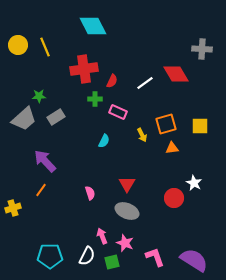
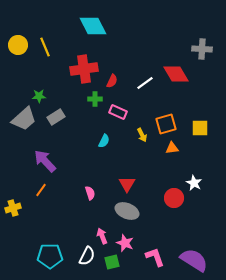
yellow square: moved 2 px down
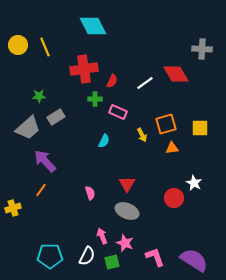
gray trapezoid: moved 4 px right, 9 px down
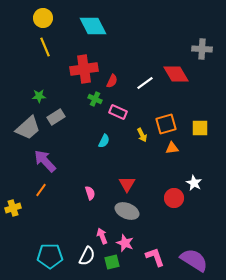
yellow circle: moved 25 px right, 27 px up
green cross: rotated 24 degrees clockwise
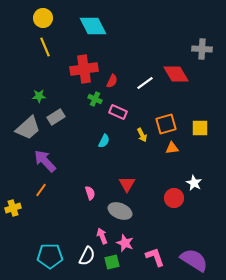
gray ellipse: moved 7 px left
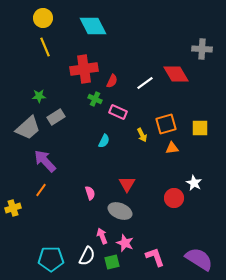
cyan pentagon: moved 1 px right, 3 px down
purple semicircle: moved 5 px right, 1 px up
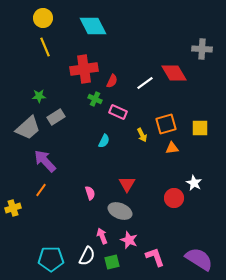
red diamond: moved 2 px left, 1 px up
pink star: moved 4 px right, 3 px up
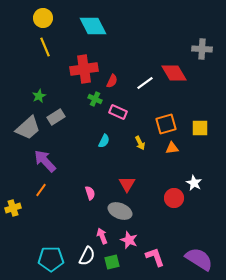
green star: rotated 24 degrees counterclockwise
yellow arrow: moved 2 px left, 8 px down
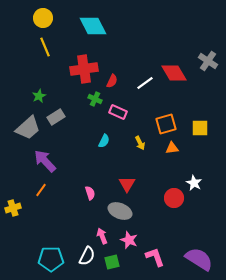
gray cross: moved 6 px right, 12 px down; rotated 30 degrees clockwise
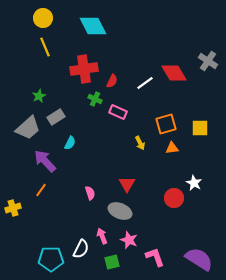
cyan semicircle: moved 34 px left, 2 px down
white semicircle: moved 6 px left, 7 px up
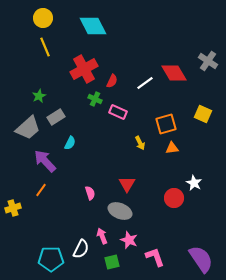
red cross: rotated 20 degrees counterclockwise
yellow square: moved 3 px right, 14 px up; rotated 24 degrees clockwise
purple semicircle: moved 2 px right; rotated 24 degrees clockwise
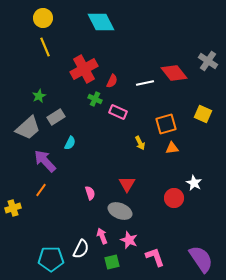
cyan diamond: moved 8 px right, 4 px up
red diamond: rotated 8 degrees counterclockwise
white line: rotated 24 degrees clockwise
